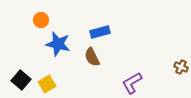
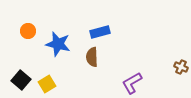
orange circle: moved 13 px left, 11 px down
brown semicircle: rotated 24 degrees clockwise
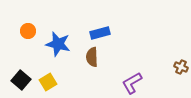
blue rectangle: moved 1 px down
yellow square: moved 1 px right, 2 px up
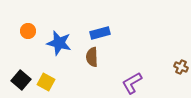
blue star: moved 1 px right, 1 px up
yellow square: moved 2 px left; rotated 30 degrees counterclockwise
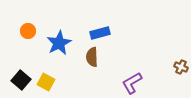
blue star: rotated 30 degrees clockwise
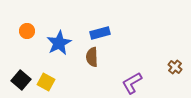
orange circle: moved 1 px left
brown cross: moved 6 px left; rotated 16 degrees clockwise
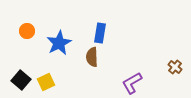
blue rectangle: rotated 66 degrees counterclockwise
yellow square: rotated 36 degrees clockwise
